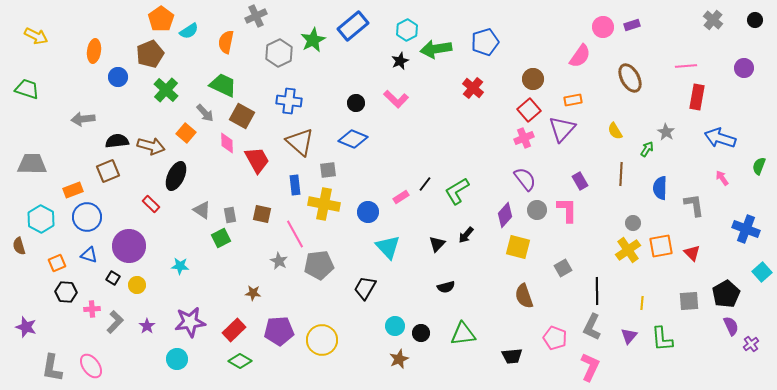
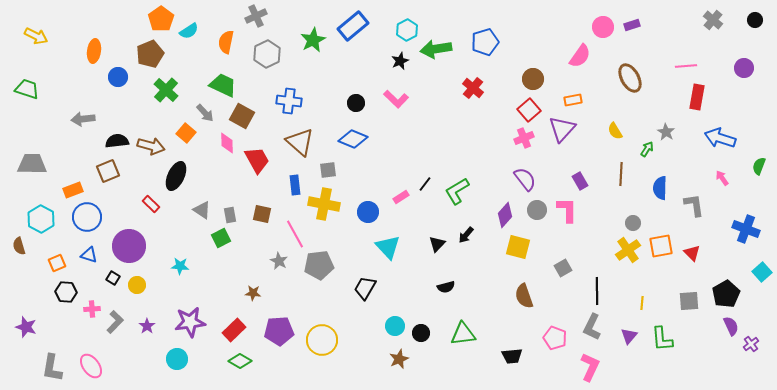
gray hexagon at (279, 53): moved 12 px left, 1 px down
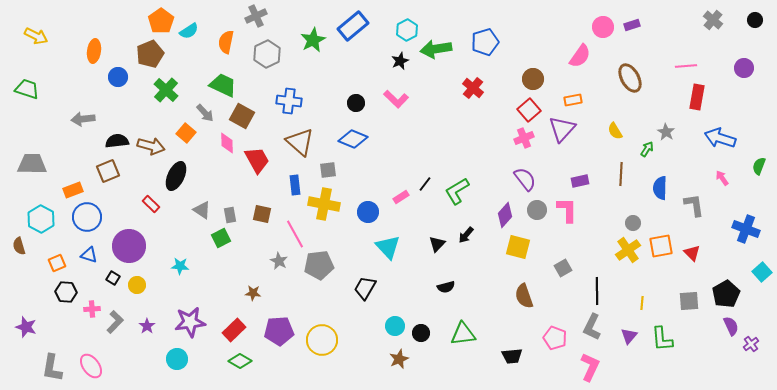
orange pentagon at (161, 19): moved 2 px down
purple rectangle at (580, 181): rotated 72 degrees counterclockwise
